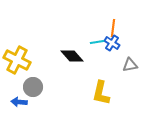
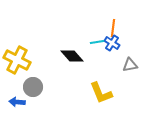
yellow L-shape: rotated 35 degrees counterclockwise
blue arrow: moved 2 px left
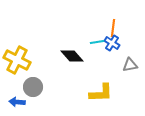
yellow L-shape: rotated 70 degrees counterclockwise
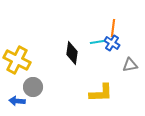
black diamond: moved 3 px up; rotated 50 degrees clockwise
blue arrow: moved 1 px up
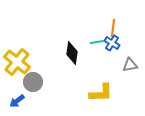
yellow cross: moved 2 px down; rotated 12 degrees clockwise
gray circle: moved 5 px up
blue arrow: rotated 42 degrees counterclockwise
